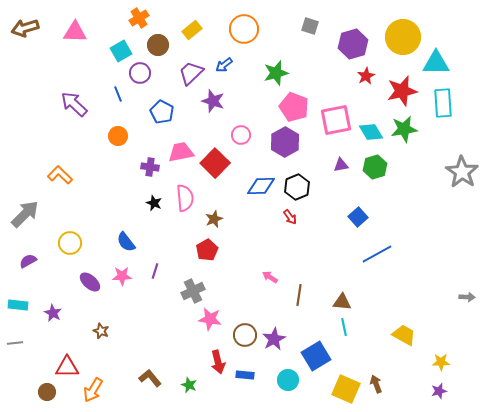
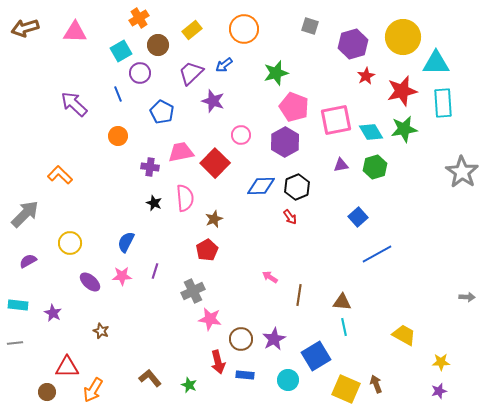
blue semicircle at (126, 242): rotated 65 degrees clockwise
brown circle at (245, 335): moved 4 px left, 4 px down
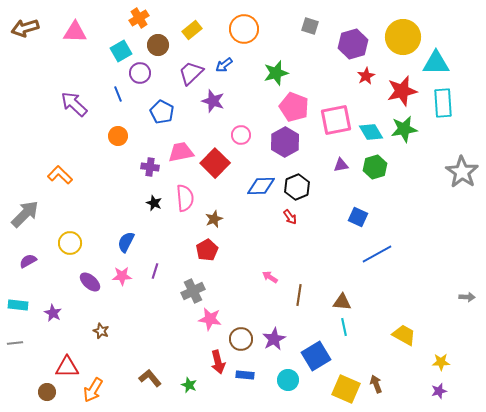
blue square at (358, 217): rotated 24 degrees counterclockwise
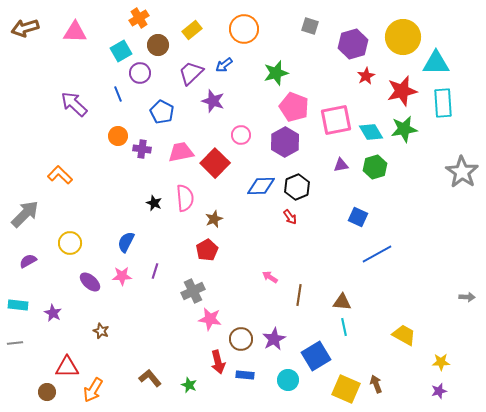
purple cross at (150, 167): moved 8 px left, 18 px up
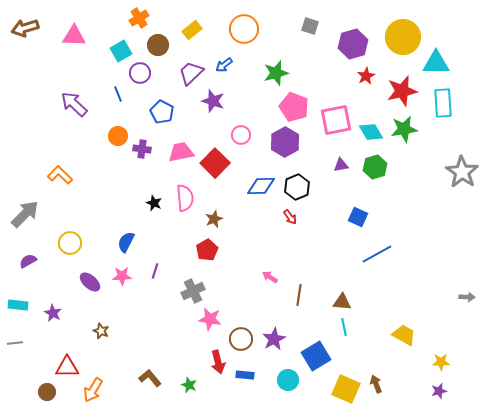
pink triangle at (75, 32): moved 1 px left, 4 px down
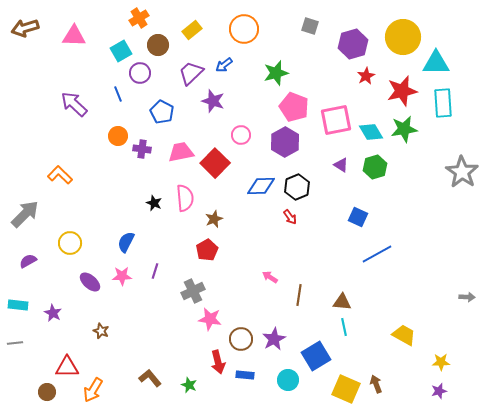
purple triangle at (341, 165): rotated 42 degrees clockwise
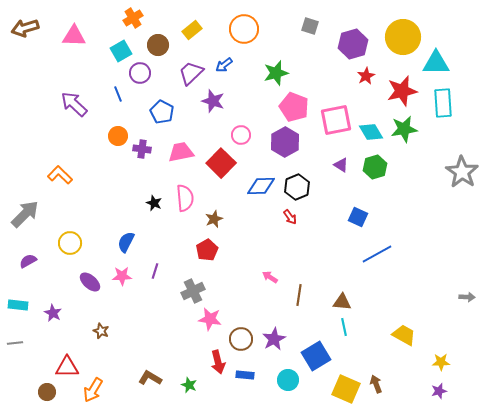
orange cross at (139, 18): moved 6 px left
red square at (215, 163): moved 6 px right
brown L-shape at (150, 378): rotated 20 degrees counterclockwise
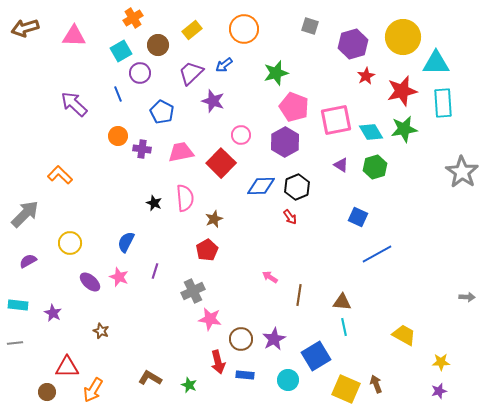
pink star at (122, 276): moved 3 px left, 1 px down; rotated 24 degrees clockwise
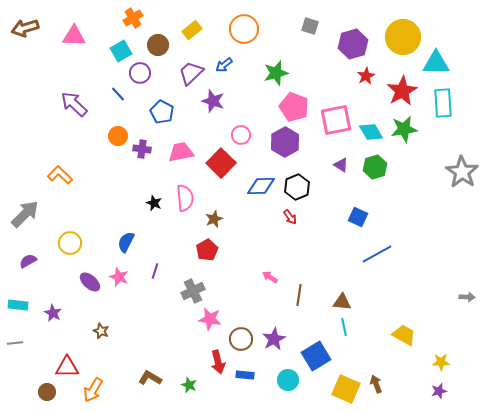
red star at (402, 91): rotated 16 degrees counterclockwise
blue line at (118, 94): rotated 21 degrees counterclockwise
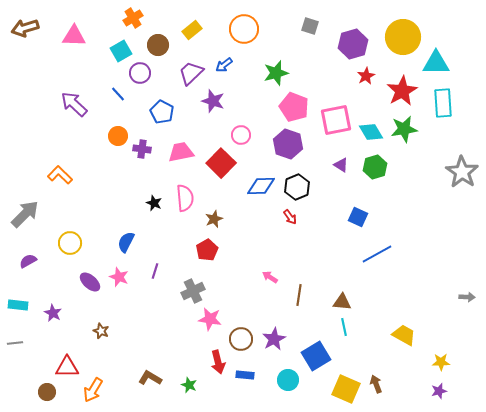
purple hexagon at (285, 142): moved 3 px right, 2 px down; rotated 12 degrees counterclockwise
